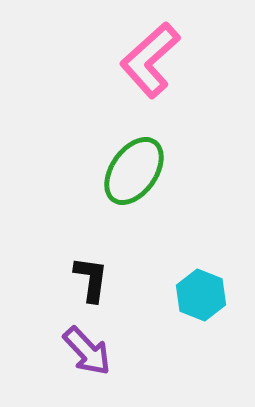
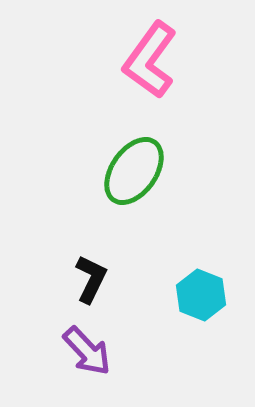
pink L-shape: rotated 12 degrees counterclockwise
black L-shape: rotated 18 degrees clockwise
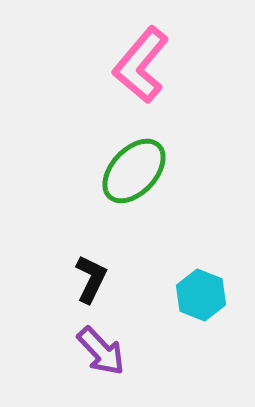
pink L-shape: moved 9 px left, 5 px down; rotated 4 degrees clockwise
green ellipse: rotated 8 degrees clockwise
purple arrow: moved 14 px right
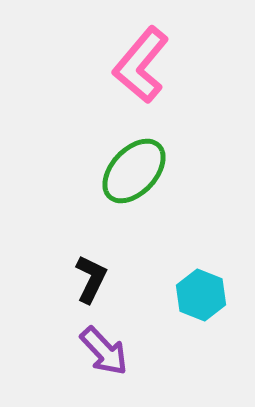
purple arrow: moved 3 px right
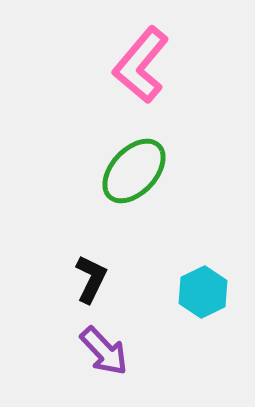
cyan hexagon: moved 2 px right, 3 px up; rotated 12 degrees clockwise
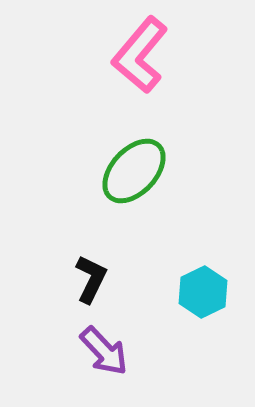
pink L-shape: moved 1 px left, 10 px up
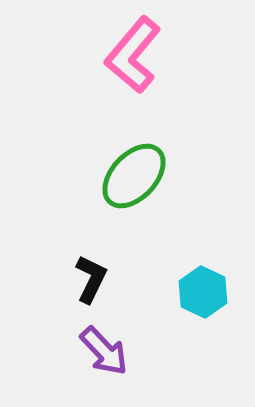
pink L-shape: moved 7 px left
green ellipse: moved 5 px down
cyan hexagon: rotated 9 degrees counterclockwise
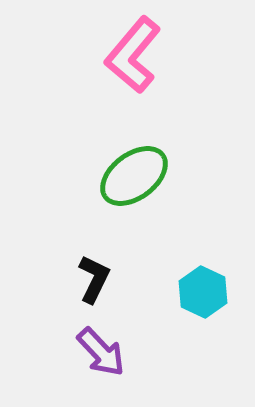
green ellipse: rotated 10 degrees clockwise
black L-shape: moved 3 px right
purple arrow: moved 3 px left, 1 px down
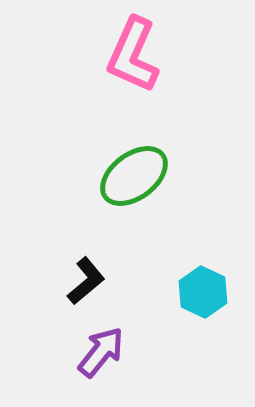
pink L-shape: rotated 16 degrees counterclockwise
black L-shape: moved 8 px left, 2 px down; rotated 24 degrees clockwise
purple arrow: rotated 98 degrees counterclockwise
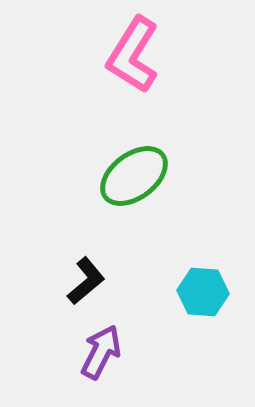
pink L-shape: rotated 8 degrees clockwise
cyan hexagon: rotated 21 degrees counterclockwise
purple arrow: rotated 12 degrees counterclockwise
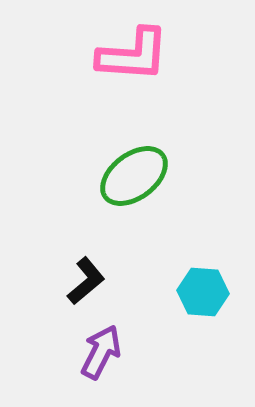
pink L-shape: rotated 118 degrees counterclockwise
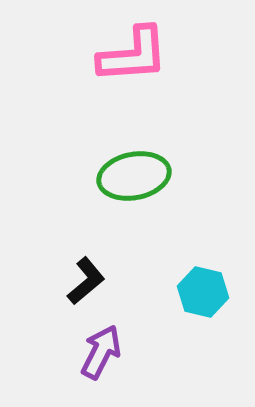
pink L-shape: rotated 8 degrees counterclockwise
green ellipse: rotated 26 degrees clockwise
cyan hexagon: rotated 9 degrees clockwise
